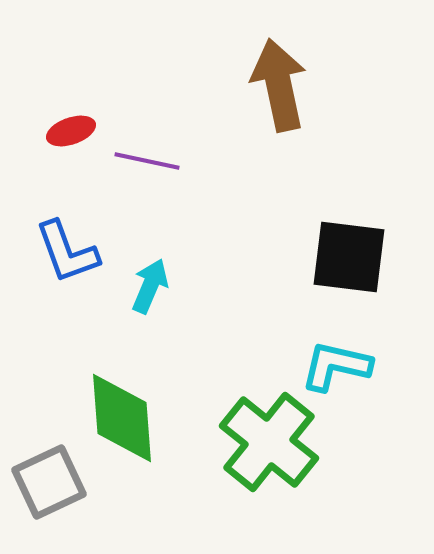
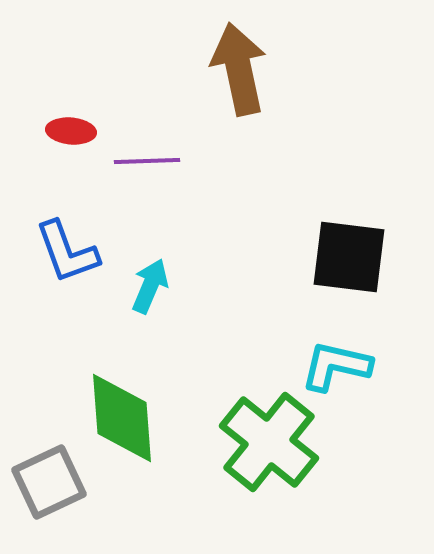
brown arrow: moved 40 px left, 16 px up
red ellipse: rotated 24 degrees clockwise
purple line: rotated 14 degrees counterclockwise
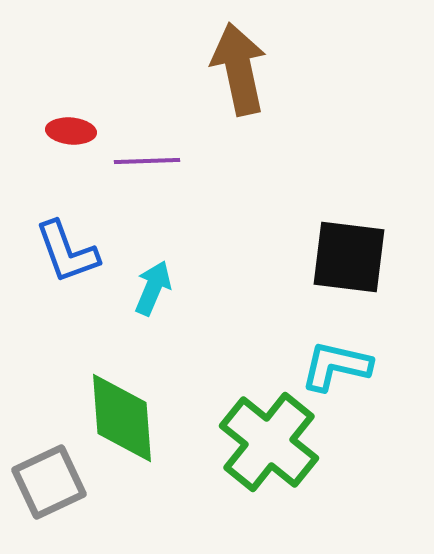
cyan arrow: moved 3 px right, 2 px down
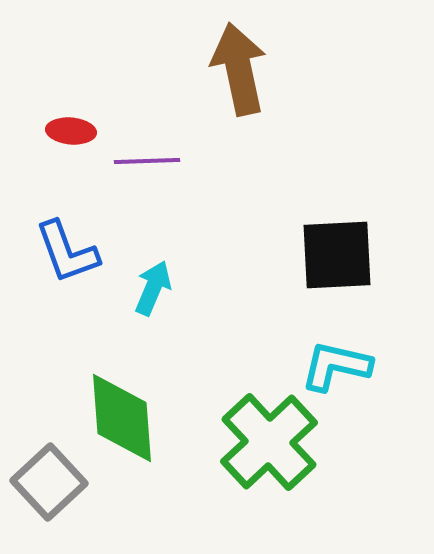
black square: moved 12 px left, 2 px up; rotated 10 degrees counterclockwise
green cross: rotated 8 degrees clockwise
gray square: rotated 18 degrees counterclockwise
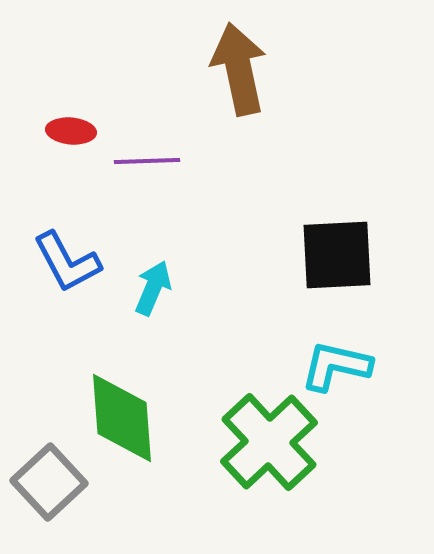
blue L-shape: moved 10 px down; rotated 8 degrees counterclockwise
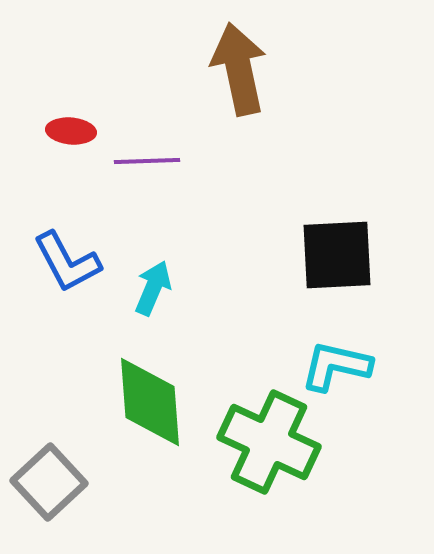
green diamond: moved 28 px right, 16 px up
green cross: rotated 22 degrees counterclockwise
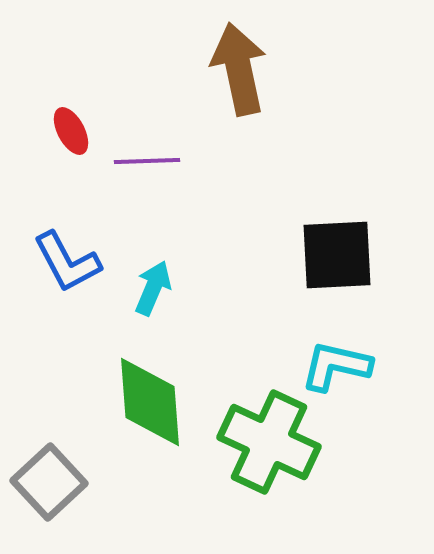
red ellipse: rotated 57 degrees clockwise
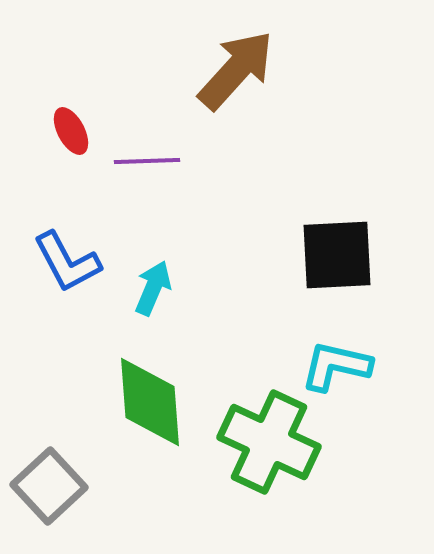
brown arrow: moved 3 px left, 1 px down; rotated 54 degrees clockwise
gray square: moved 4 px down
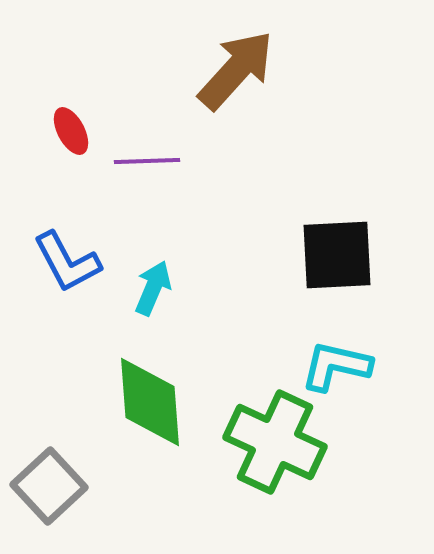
green cross: moved 6 px right
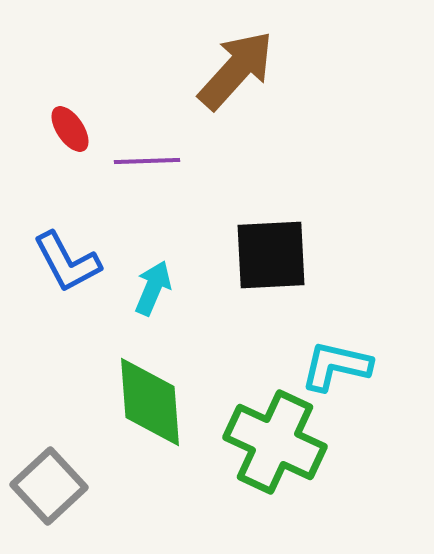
red ellipse: moved 1 px left, 2 px up; rotated 6 degrees counterclockwise
black square: moved 66 px left
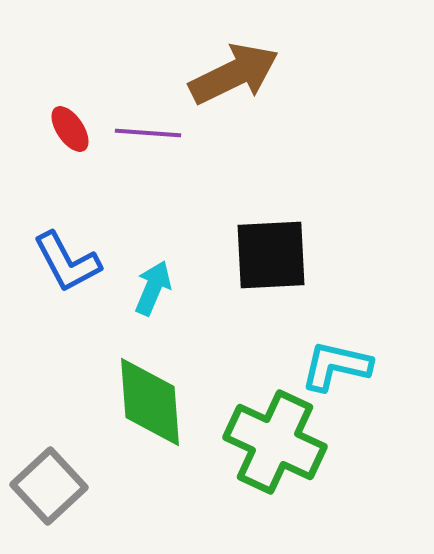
brown arrow: moved 2 px left, 4 px down; rotated 22 degrees clockwise
purple line: moved 1 px right, 28 px up; rotated 6 degrees clockwise
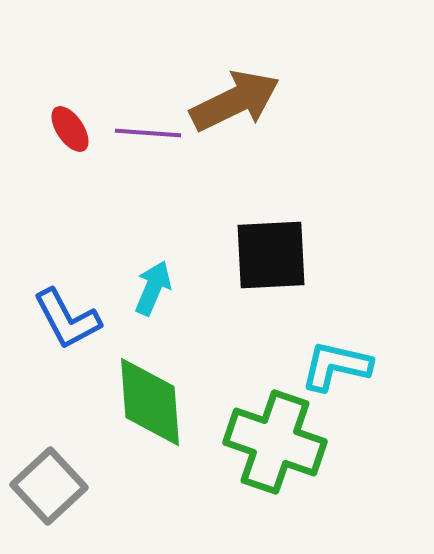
brown arrow: moved 1 px right, 27 px down
blue L-shape: moved 57 px down
green cross: rotated 6 degrees counterclockwise
